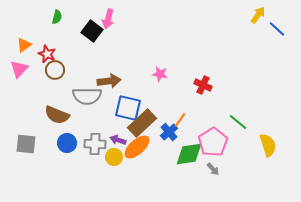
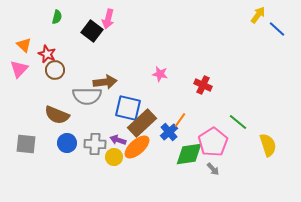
orange triangle: rotated 42 degrees counterclockwise
brown arrow: moved 4 px left, 1 px down
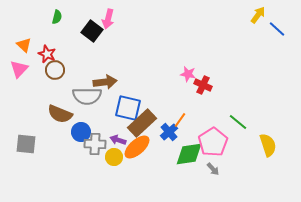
pink star: moved 28 px right
brown semicircle: moved 3 px right, 1 px up
blue circle: moved 14 px right, 11 px up
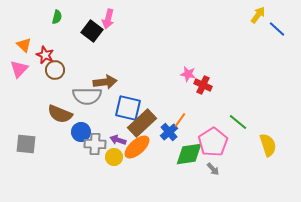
red star: moved 2 px left, 1 px down
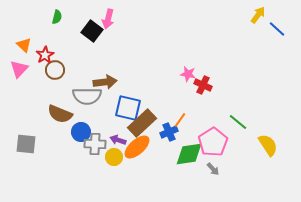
red star: rotated 18 degrees clockwise
blue cross: rotated 18 degrees clockwise
yellow semicircle: rotated 15 degrees counterclockwise
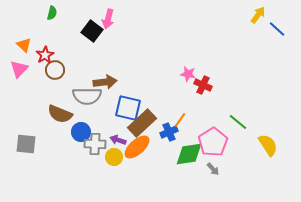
green semicircle: moved 5 px left, 4 px up
